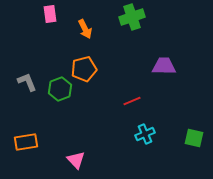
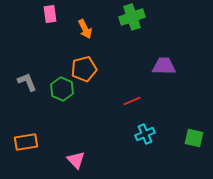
green hexagon: moved 2 px right; rotated 15 degrees counterclockwise
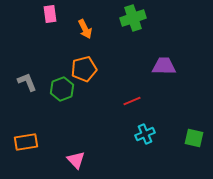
green cross: moved 1 px right, 1 px down
green hexagon: rotated 15 degrees clockwise
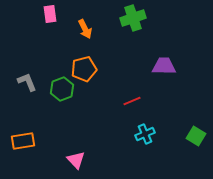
green square: moved 2 px right, 2 px up; rotated 18 degrees clockwise
orange rectangle: moved 3 px left, 1 px up
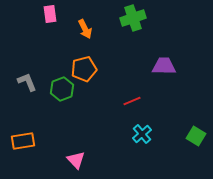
cyan cross: moved 3 px left; rotated 18 degrees counterclockwise
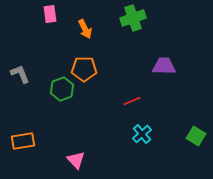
orange pentagon: rotated 15 degrees clockwise
gray L-shape: moved 7 px left, 8 px up
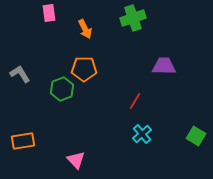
pink rectangle: moved 1 px left, 1 px up
gray L-shape: rotated 10 degrees counterclockwise
red line: moved 3 px right; rotated 36 degrees counterclockwise
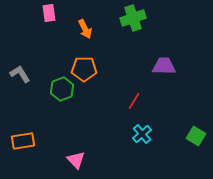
red line: moved 1 px left
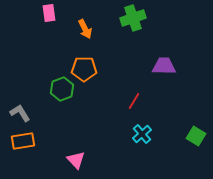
gray L-shape: moved 39 px down
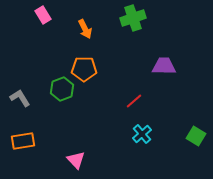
pink rectangle: moved 6 px left, 2 px down; rotated 24 degrees counterclockwise
red line: rotated 18 degrees clockwise
gray L-shape: moved 15 px up
